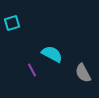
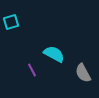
cyan square: moved 1 px left, 1 px up
cyan semicircle: moved 2 px right
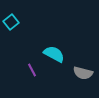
cyan square: rotated 21 degrees counterclockwise
gray semicircle: rotated 48 degrees counterclockwise
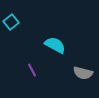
cyan semicircle: moved 1 px right, 9 px up
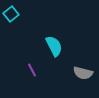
cyan square: moved 8 px up
cyan semicircle: moved 1 px left, 1 px down; rotated 35 degrees clockwise
